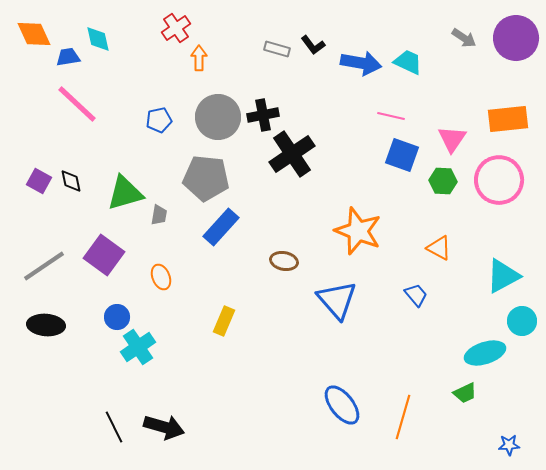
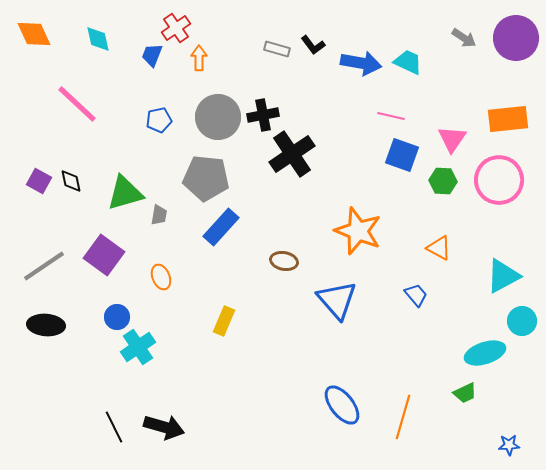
blue trapezoid at (68, 57): moved 84 px right, 2 px up; rotated 60 degrees counterclockwise
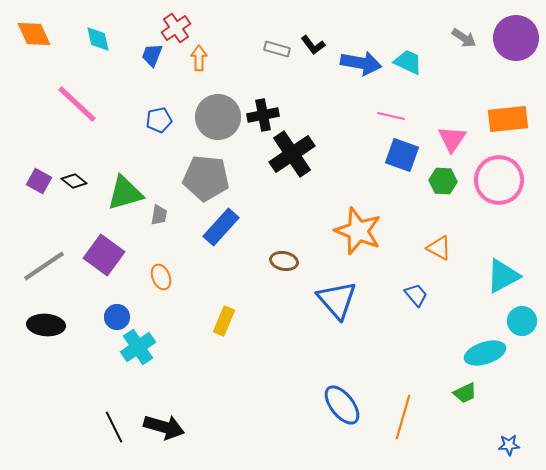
black diamond at (71, 181): moved 3 px right; rotated 40 degrees counterclockwise
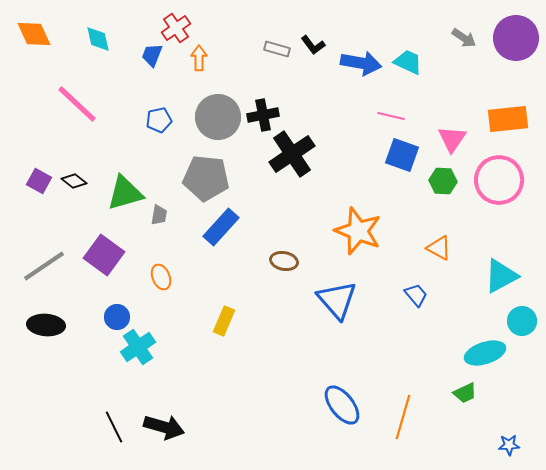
cyan triangle at (503, 276): moved 2 px left
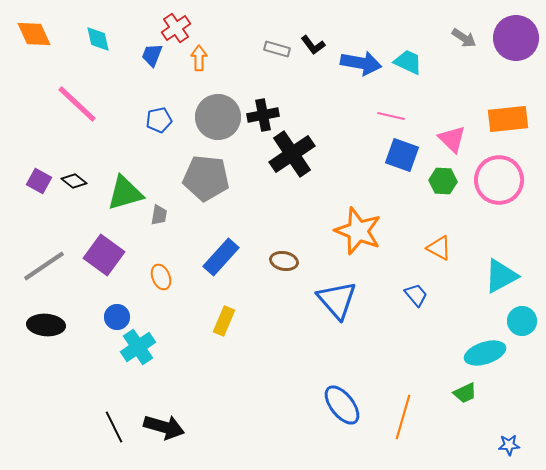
pink triangle at (452, 139): rotated 20 degrees counterclockwise
blue rectangle at (221, 227): moved 30 px down
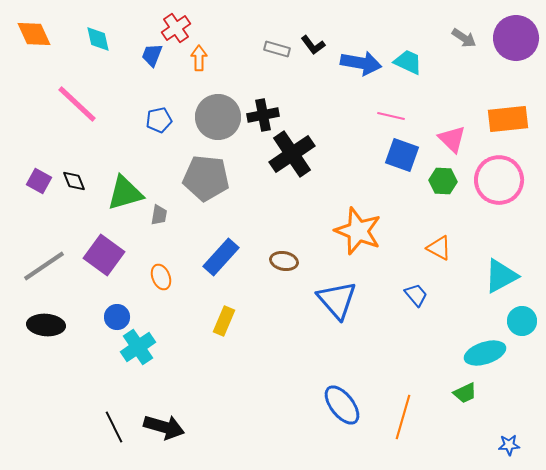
black diamond at (74, 181): rotated 30 degrees clockwise
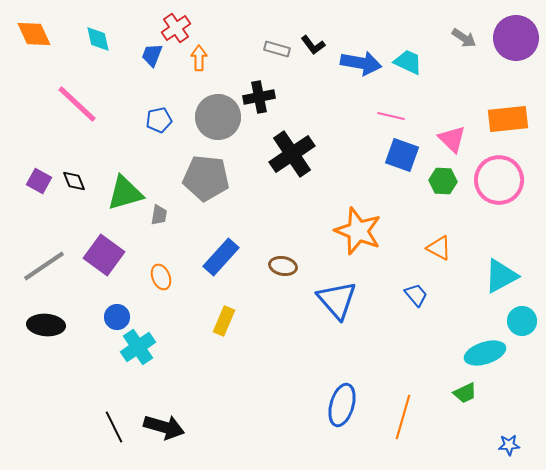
black cross at (263, 115): moved 4 px left, 18 px up
brown ellipse at (284, 261): moved 1 px left, 5 px down
blue ellipse at (342, 405): rotated 54 degrees clockwise
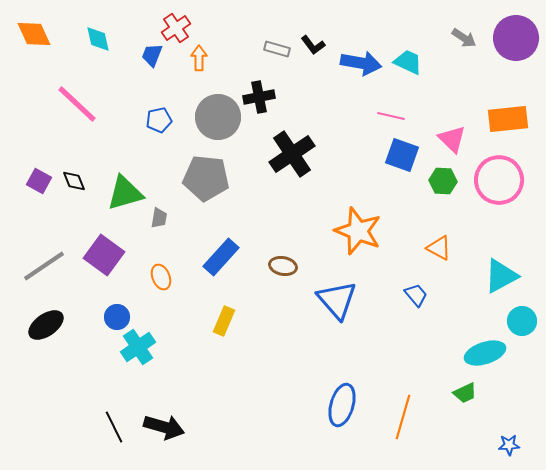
gray trapezoid at (159, 215): moved 3 px down
black ellipse at (46, 325): rotated 39 degrees counterclockwise
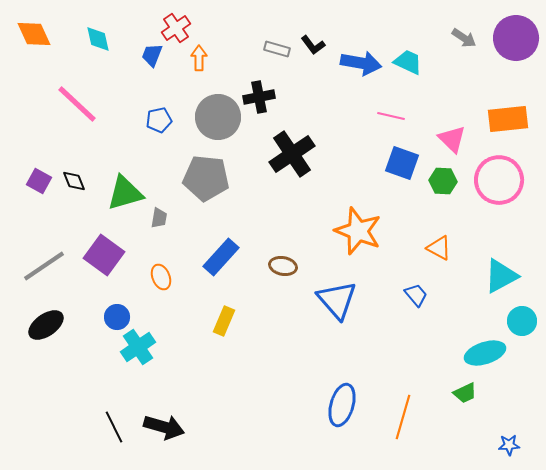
blue square at (402, 155): moved 8 px down
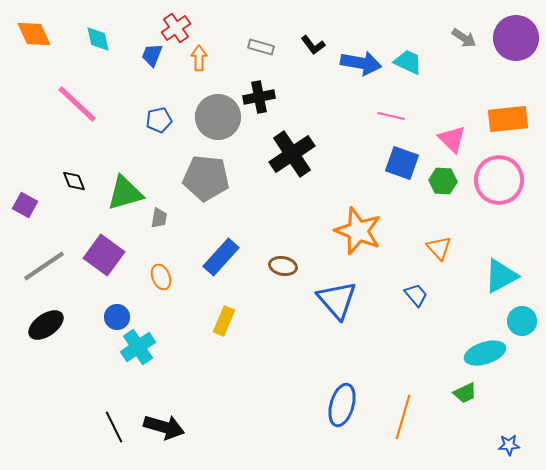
gray rectangle at (277, 49): moved 16 px left, 2 px up
purple square at (39, 181): moved 14 px left, 24 px down
orange triangle at (439, 248): rotated 20 degrees clockwise
